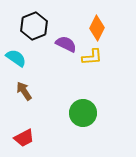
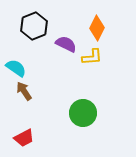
cyan semicircle: moved 10 px down
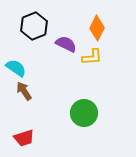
green circle: moved 1 px right
red trapezoid: rotated 10 degrees clockwise
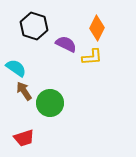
black hexagon: rotated 20 degrees counterclockwise
green circle: moved 34 px left, 10 px up
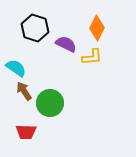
black hexagon: moved 1 px right, 2 px down
red trapezoid: moved 2 px right, 6 px up; rotated 20 degrees clockwise
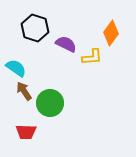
orange diamond: moved 14 px right, 5 px down; rotated 10 degrees clockwise
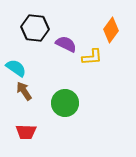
black hexagon: rotated 12 degrees counterclockwise
orange diamond: moved 3 px up
green circle: moved 15 px right
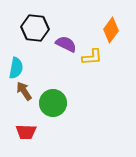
cyan semicircle: rotated 65 degrees clockwise
green circle: moved 12 px left
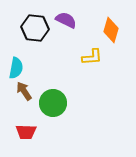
orange diamond: rotated 20 degrees counterclockwise
purple semicircle: moved 24 px up
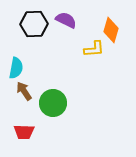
black hexagon: moved 1 px left, 4 px up; rotated 8 degrees counterclockwise
yellow L-shape: moved 2 px right, 8 px up
red trapezoid: moved 2 px left
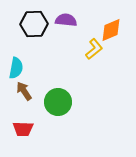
purple semicircle: rotated 20 degrees counterclockwise
orange diamond: rotated 50 degrees clockwise
yellow L-shape: rotated 35 degrees counterclockwise
green circle: moved 5 px right, 1 px up
red trapezoid: moved 1 px left, 3 px up
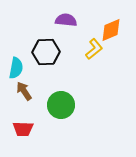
black hexagon: moved 12 px right, 28 px down
green circle: moved 3 px right, 3 px down
